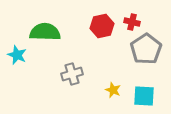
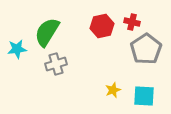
green semicircle: moved 2 px right; rotated 60 degrees counterclockwise
cyan star: moved 6 px up; rotated 30 degrees counterclockwise
gray cross: moved 16 px left, 10 px up
yellow star: rotated 28 degrees clockwise
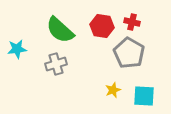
red hexagon: rotated 20 degrees clockwise
green semicircle: moved 13 px right, 2 px up; rotated 80 degrees counterclockwise
gray pentagon: moved 17 px left, 4 px down; rotated 8 degrees counterclockwise
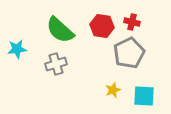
gray pentagon: rotated 16 degrees clockwise
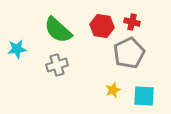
green semicircle: moved 2 px left
gray cross: moved 1 px right, 1 px down
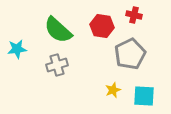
red cross: moved 2 px right, 7 px up
gray pentagon: moved 1 px right, 1 px down
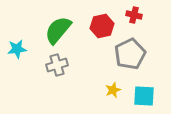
red hexagon: rotated 20 degrees counterclockwise
green semicircle: rotated 88 degrees clockwise
